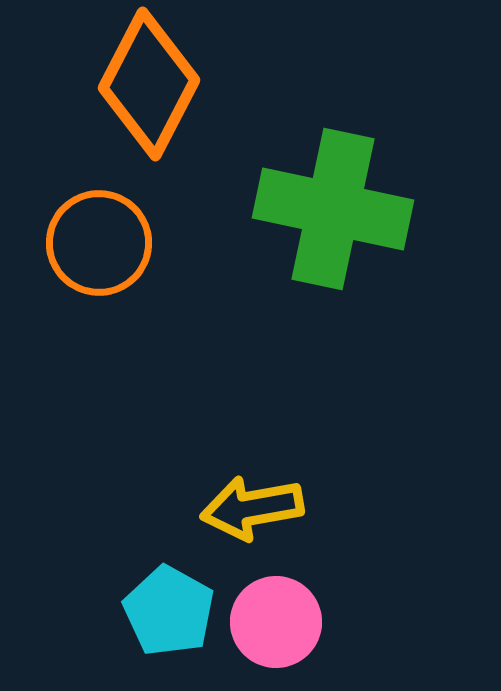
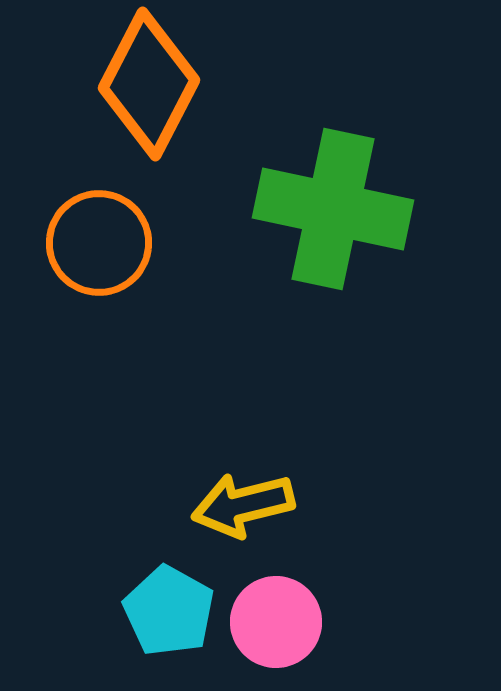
yellow arrow: moved 9 px left, 3 px up; rotated 4 degrees counterclockwise
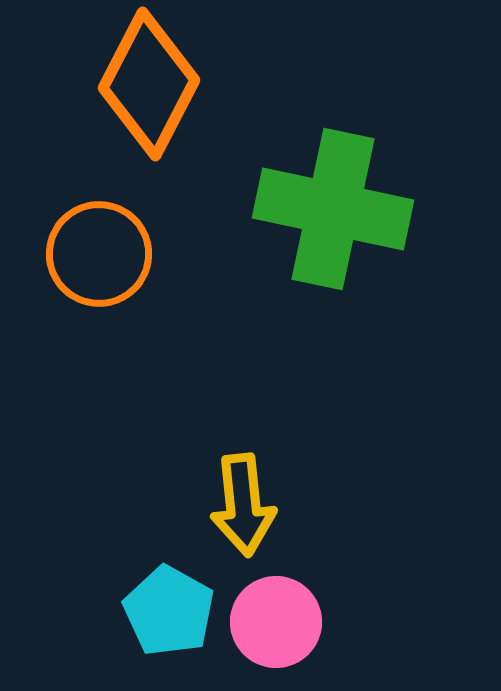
orange circle: moved 11 px down
yellow arrow: rotated 82 degrees counterclockwise
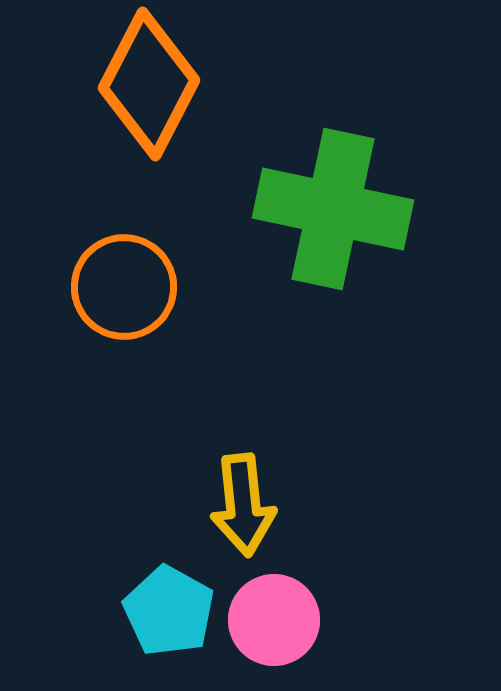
orange circle: moved 25 px right, 33 px down
pink circle: moved 2 px left, 2 px up
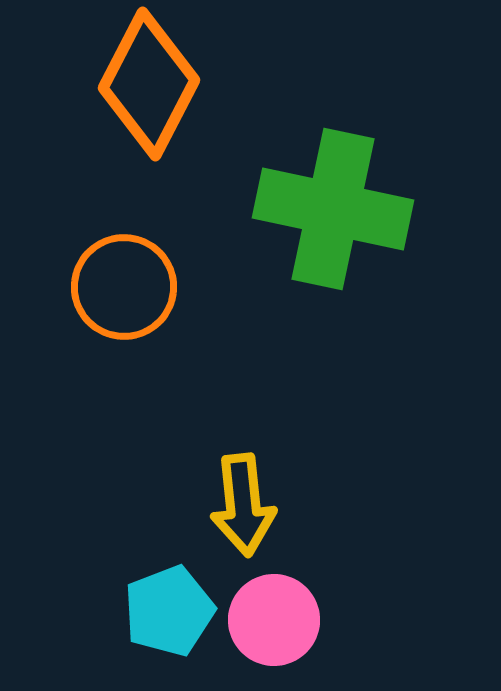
cyan pentagon: rotated 22 degrees clockwise
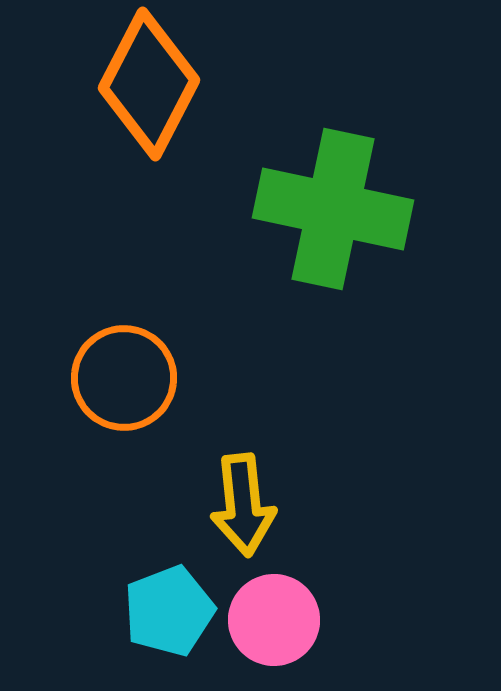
orange circle: moved 91 px down
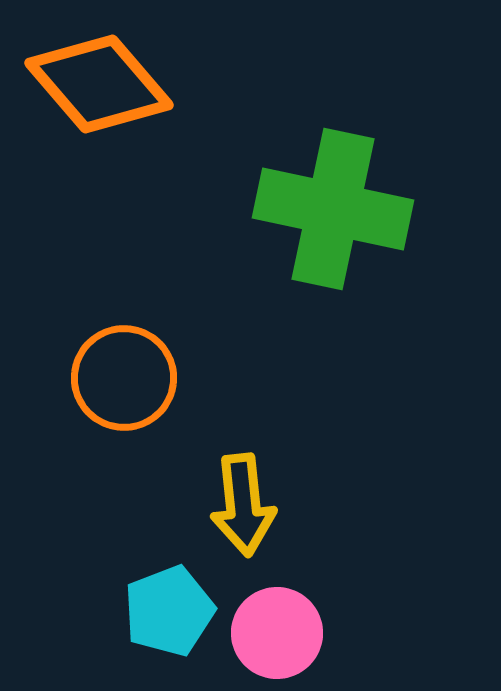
orange diamond: moved 50 px left; rotated 68 degrees counterclockwise
pink circle: moved 3 px right, 13 px down
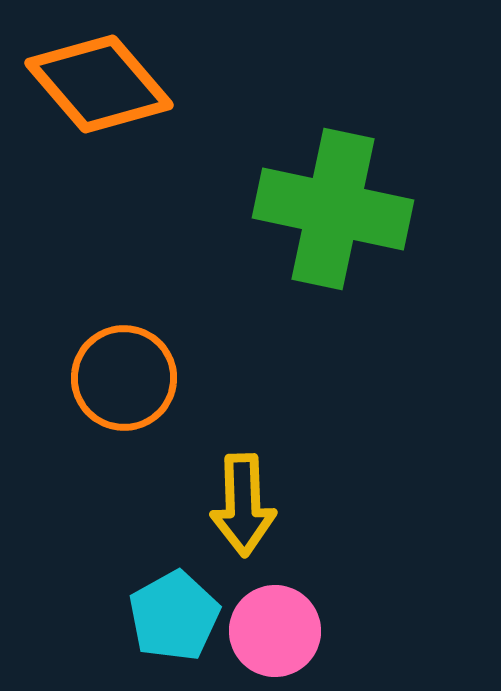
yellow arrow: rotated 4 degrees clockwise
cyan pentagon: moved 5 px right, 5 px down; rotated 8 degrees counterclockwise
pink circle: moved 2 px left, 2 px up
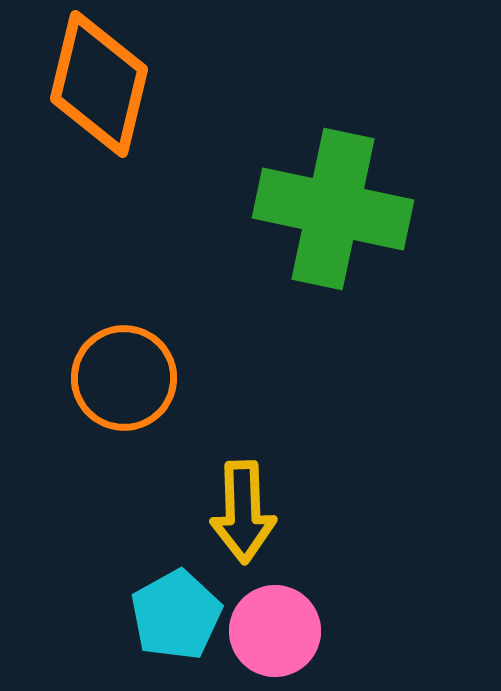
orange diamond: rotated 54 degrees clockwise
yellow arrow: moved 7 px down
cyan pentagon: moved 2 px right, 1 px up
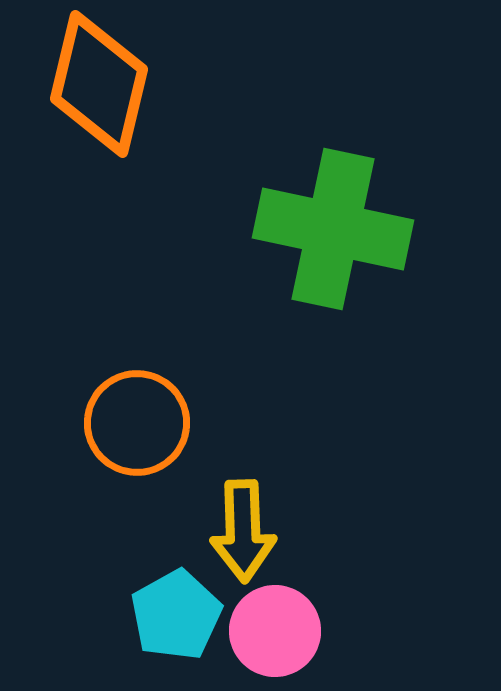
green cross: moved 20 px down
orange circle: moved 13 px right, 45 px down
yellow arrow: moved 19 px down
